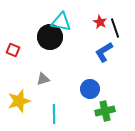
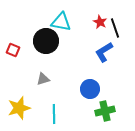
black circle: moved 4 px left, 4 px down
yellow star: moved 7 px down
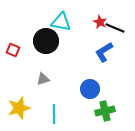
black line: rotated 48 degrees counterclockwise
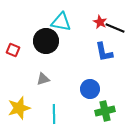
blue L-shape: rotated 70 degrees counterclockwise
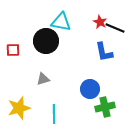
red square: rotated 24 degrees counterclockwise
green cross: moved 4 px up
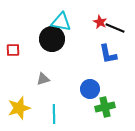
black circle: moved 6 px right, 2 px up
blue L-shape: moved 4 px right, 2 px down
